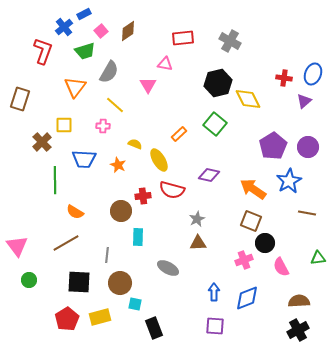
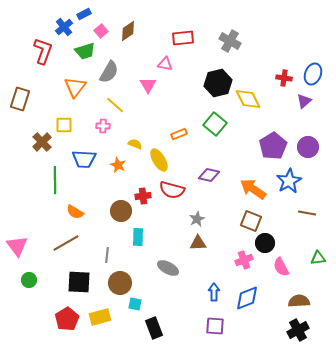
orange rectangle at (179, 134): rotated 21 degrees clockwise
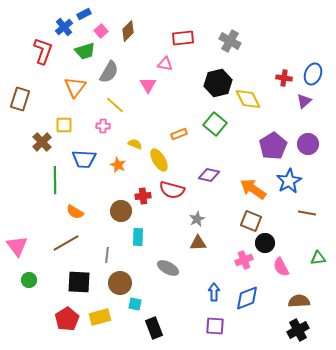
brown diamond at (128, 31): rotated 10 degrees counterclockwise
purple circle at (308, 147): moved 3 px up
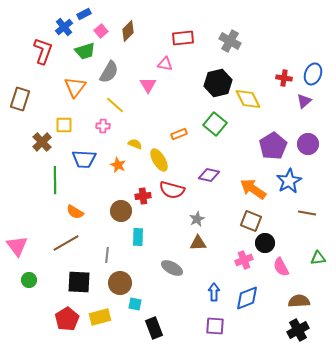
gray ellipse at (168, 268): moved 4 px right
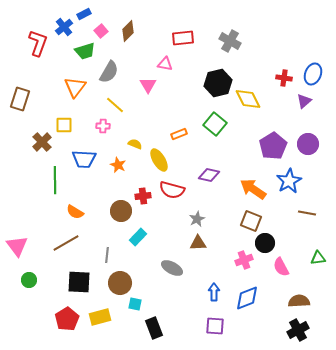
red L-shape at (43, 51): moved 5 px left, 8 px up
cyan rectangle at (138, 237): rotated 42 degrees clockwise
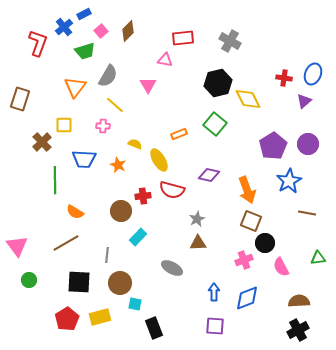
pink triangle at (165, 64): moved 4 px up
gray semicircle at (109, 72): moved 1 px left, 4 px down
orange arrow at (253, 189): moved 6 px left, 1 px down; rotated 144 degrees counterclockwise
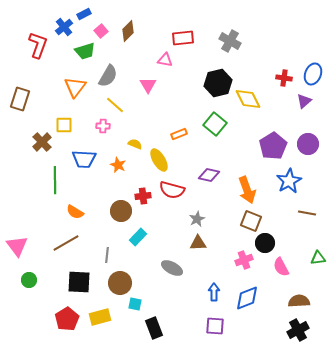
red L-shape at (38, 43): moved 2 px down
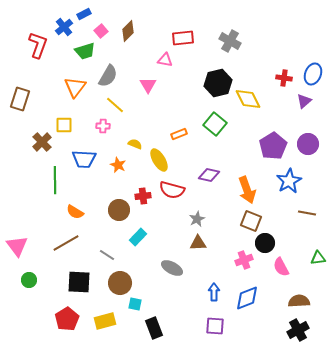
brown circle at (121, 211): moved 2 px left, 1 px up
gray line at (107, 255): rotated 63 degrees counterclockwise
yellow rectangle at (100, 317): moved 5 px right, 4 px down
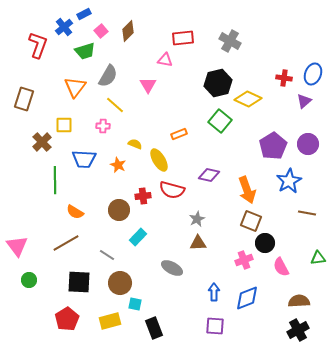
brown rectangle at (20, 99): moved 4 px right
yellow diamond at (248, 99): rotated 40 degrees counterclockwise
green square at (215, 124): moved 5 px right, 3 px up
yellow rectangle at (105, 321): moved 5 px right
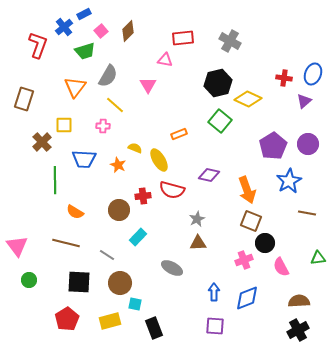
yellow semicircle at (135, 144): moved 4 px down
brown line at (66, 243): rotated 44 degrees clockwise
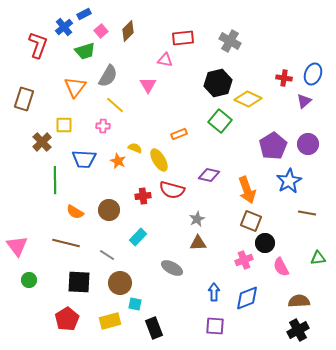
orange star at (118, 165): moved 4 px up
brown circle at (119, 210): moved 10 px left
